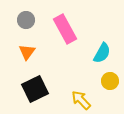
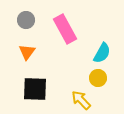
yellow circle: moved 12 px left, 3 px up
black square: rotated 28 degrees clockwise
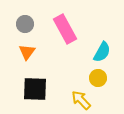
gray circle: moved 1 px left, 4 px down
cyan semicircle: moved 1 px up
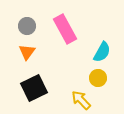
gray circle: moved 2 px right, 2 px down
black square: moved 1 px left, 1 px up; rotated 28 degrees counterclockwise
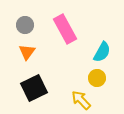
gray circle: moved 2 px left, 1 px up
yellow circle: moved 1 px left
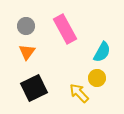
gray circle: moved 1 px right, 1 px down
yellow arrow: moved 2 px left, 7 px up
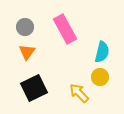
gray circle: moved 1 px left, 1 px down
cyan semicircle: rotated 15 degrees counterclockwise
yellow circle: moved 3 px right, 1 px up
